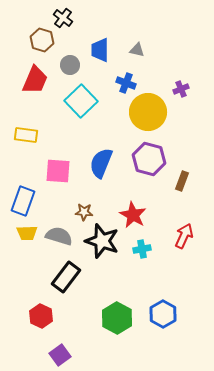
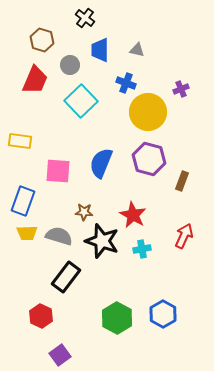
black cross: moved 22 px right
yellow rectangle: moved 6 px left, 6 px down
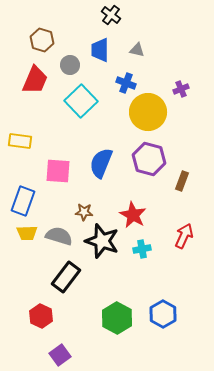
black cross: moved 26 px right, 3 px up
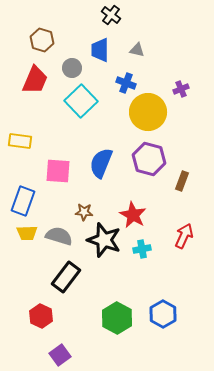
gray circle: moved 2 px right, 3 px down
black star: moved 2 px right, 1 px up
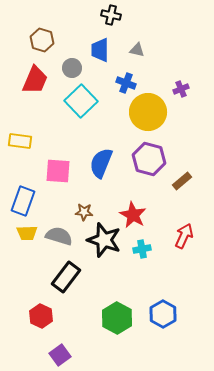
black cross: rotated 24 degrees counterclockwise
brown rectangle: rotated 30 degrees clockwise
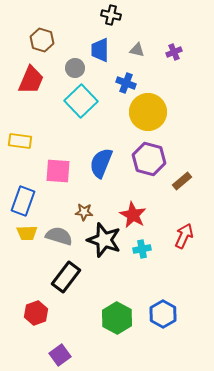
gray circle: moved 3 px right
red trapezoid: moved 4 px left
purple cross: moved 7 px left, 37 px up
red hexagon: moved 5 px left, 3 px up; rotated 15 degrees clockwise
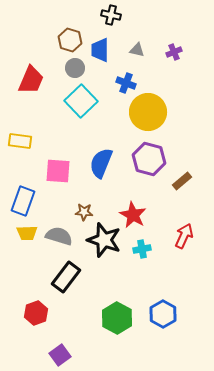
brown hexagon: moved 28 px right
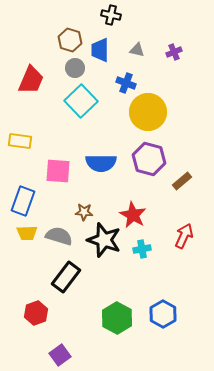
blue semicircle: rotated 112 degrees counterclockwise
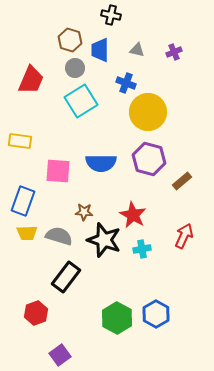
cyan square: rotated 12 degrees clockwise
blue hexagon: moved 7 px left
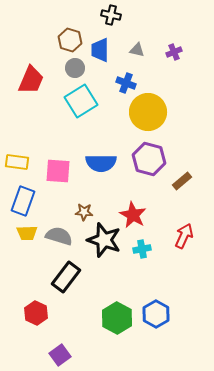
yellow rectangle: moved 3 px left, 21 px down
red hexagon: rotated 15 degrees counterclockwise
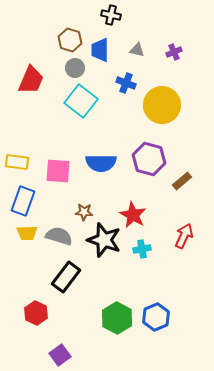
cyan square: rotated 20 degrees counterclockwise
yellow circle: moved 14 px right, 7 px up
blue hexagon: moved 3 px down; rotated 8 degrees clockwise
